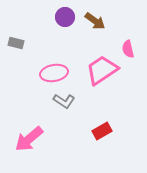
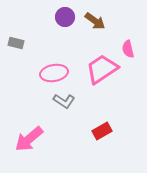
pink trapezoid: moved 1 px up
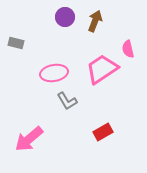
brown arrow: rotated 105 degrees counterclockwise
gray L-shape: moved 3 px right; rotated 25 degrees clockwise
red rectangle: moved 1 px right, 1 px down
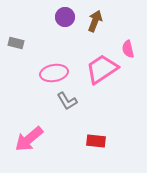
red rectangle: moved 7 px left, 9 px down; rotated 36 degrees clockwise
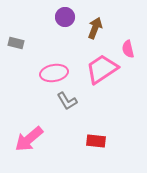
brown arrow: moved 7 px down
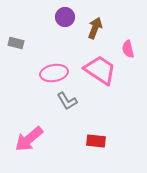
pink trapezoid: moved 2 px left, 1 px down; rotated 68 degrees clockwise
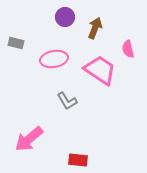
pink ellipse: moved 14 px up
red rectangle: moved 18 px left, 19 px down
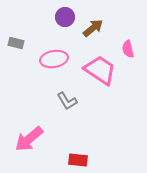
brown arrow: moved 2 px left; rotated 30 degrees clockwise
